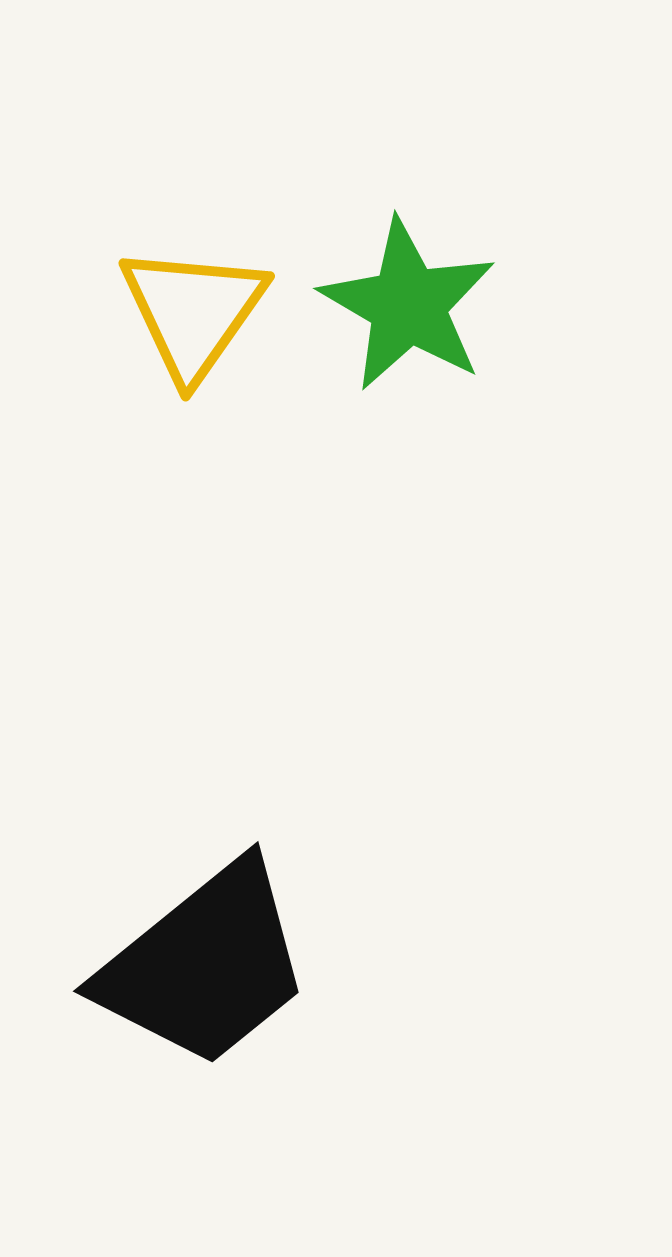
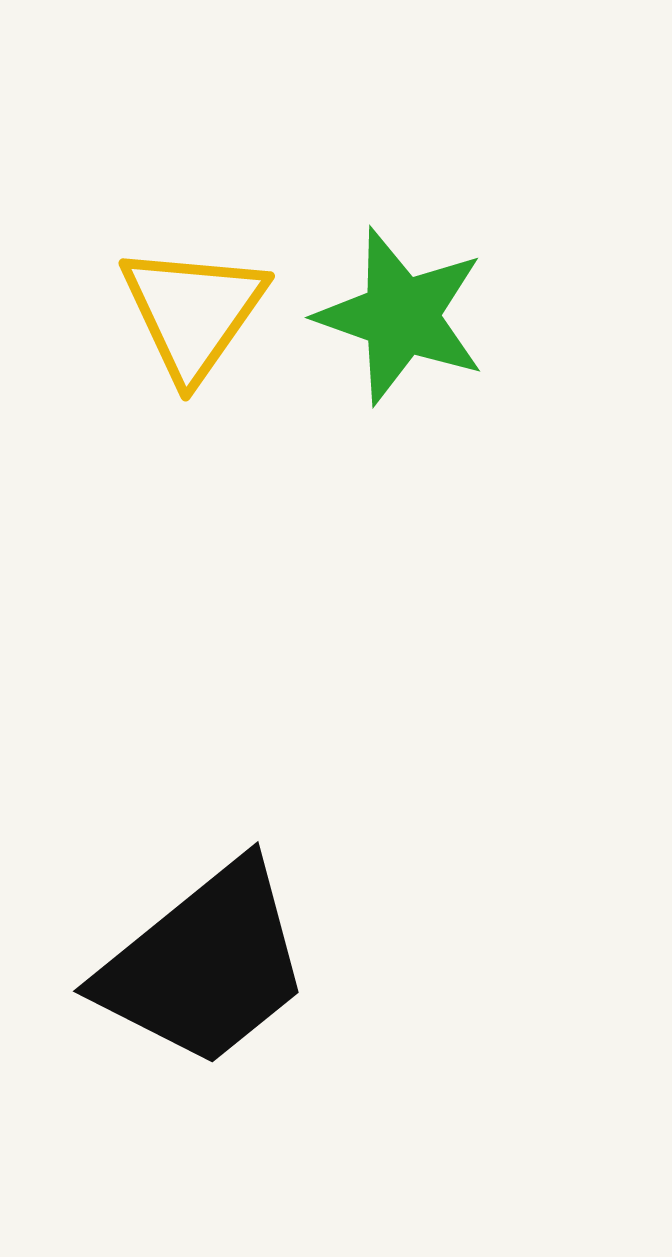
green star: moved 7 px left, 11 px down; rotated 11 degrees counterclockwise
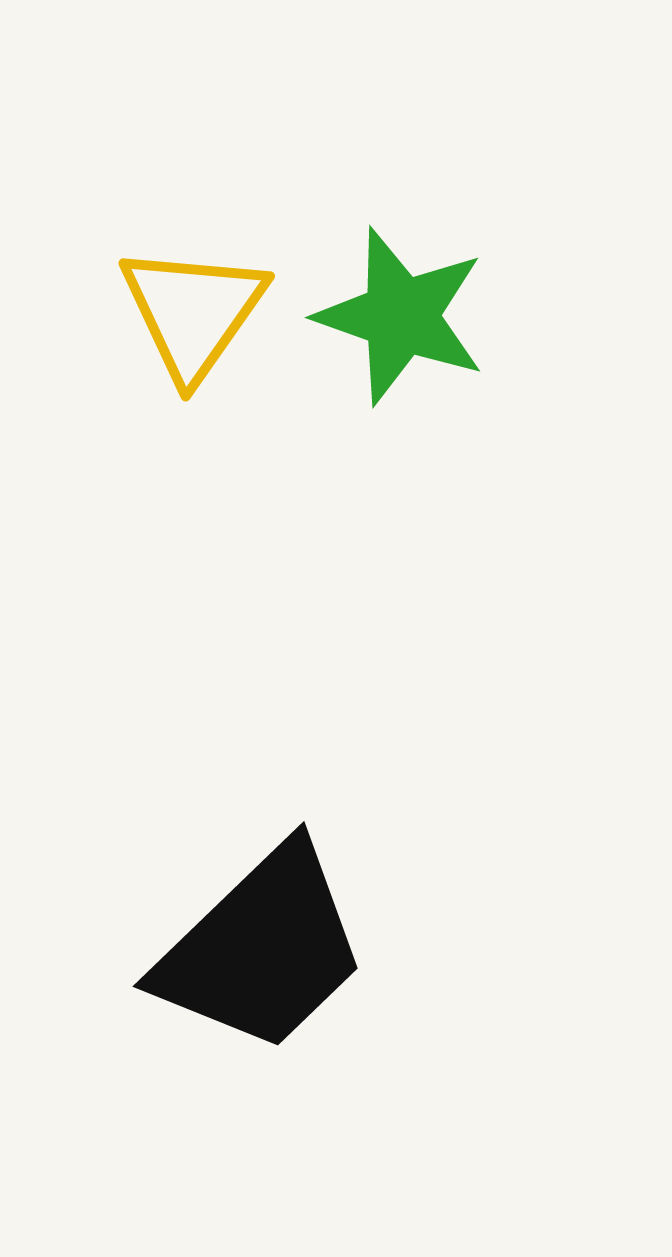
black trapezoid: moved 57 px right, 16 px up; rotated 5 degrees counterclockwise
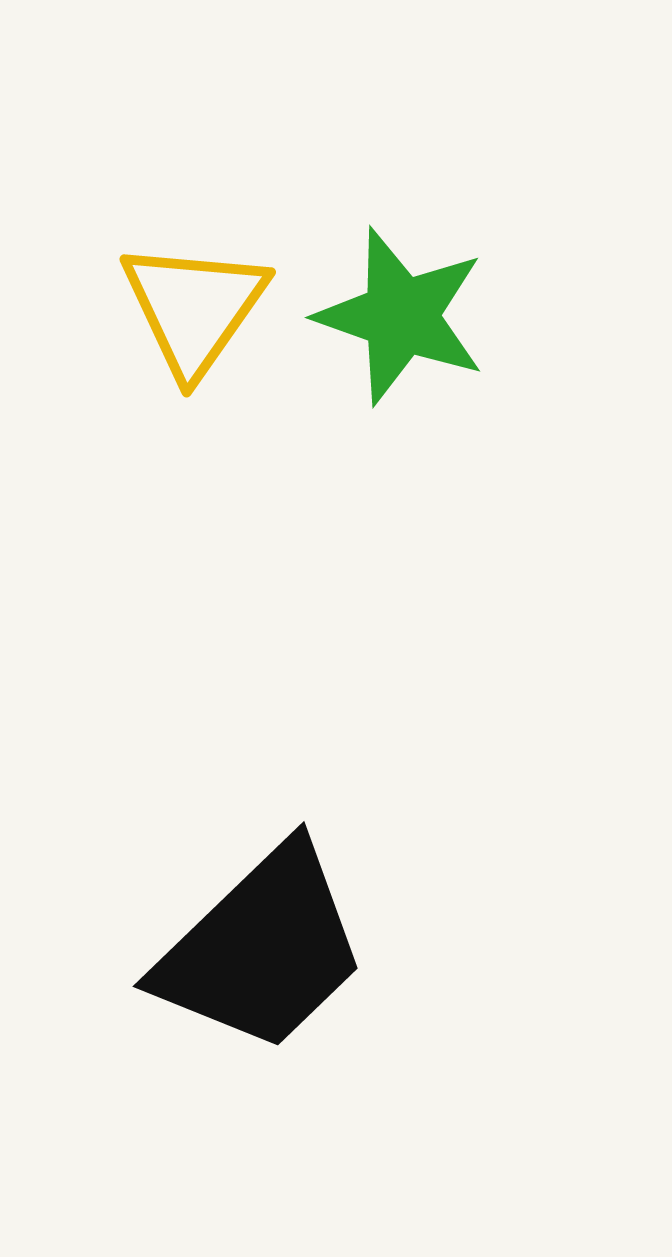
yellow triangle: moved 1 px right, 4 px up
